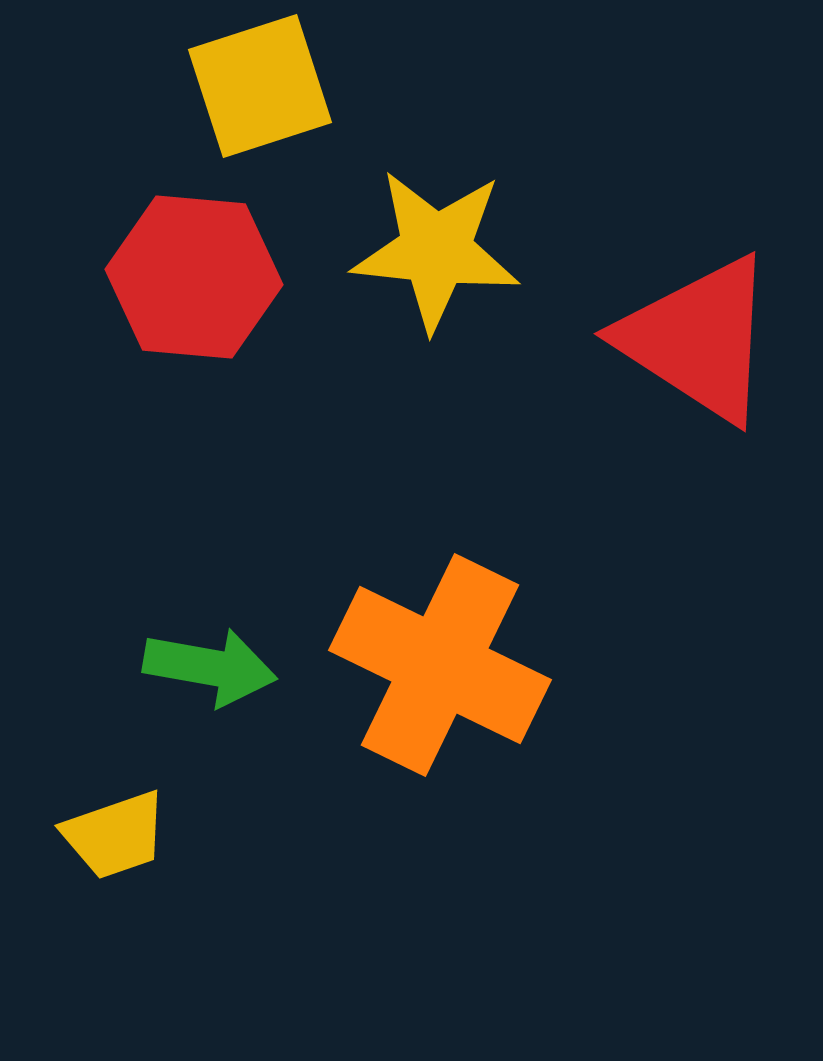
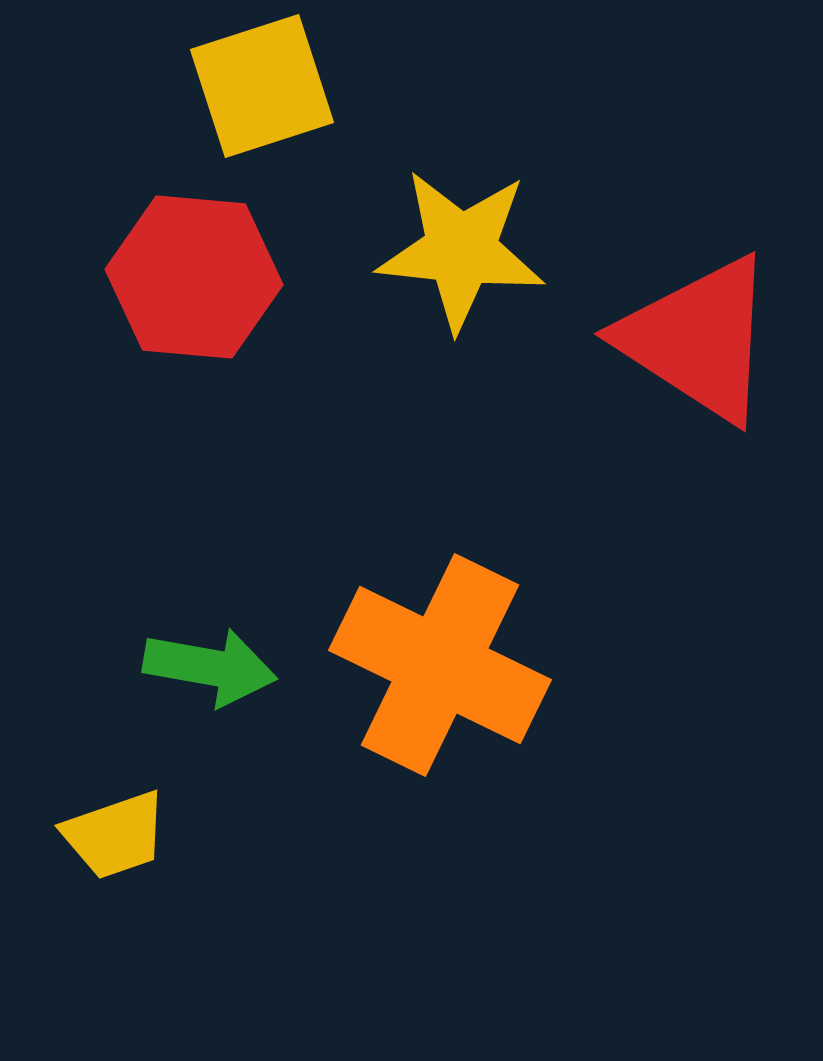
yellow square: moved 2 px right
yellow star: moved 25 px right
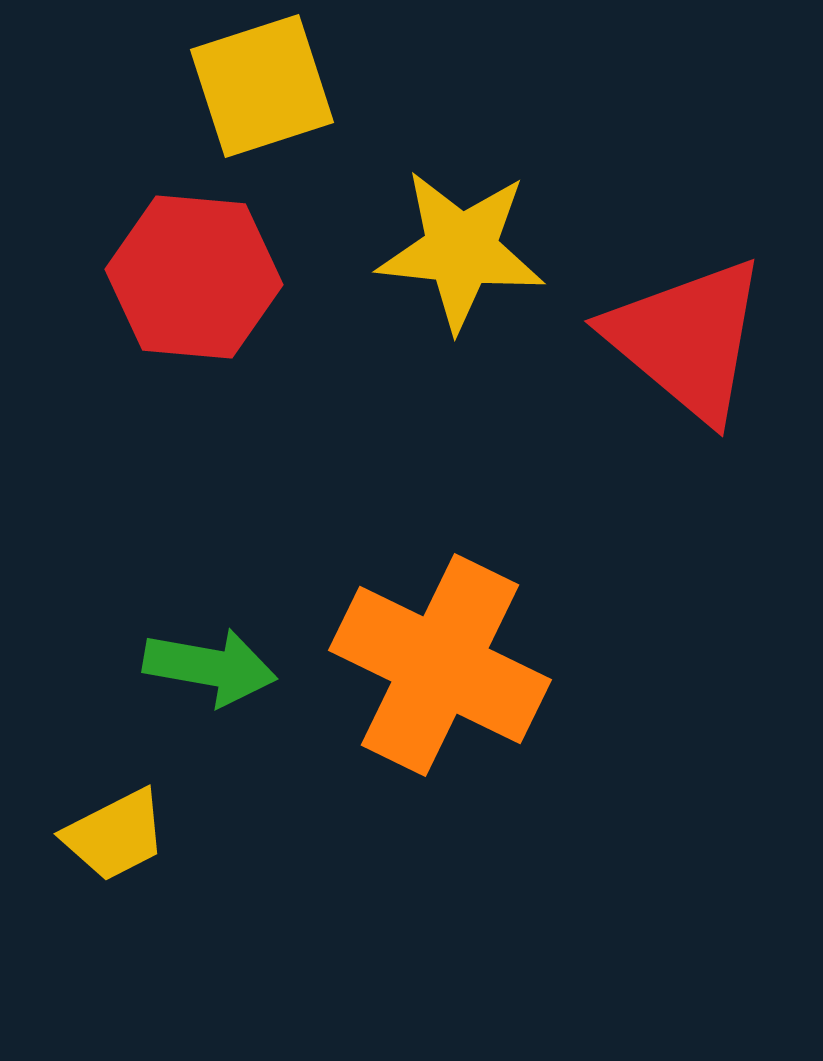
red triangle: moved 11 px left; rotated 7 degrees clockwise
yellow trapezoid: rotated 8 degrees counterclockwise
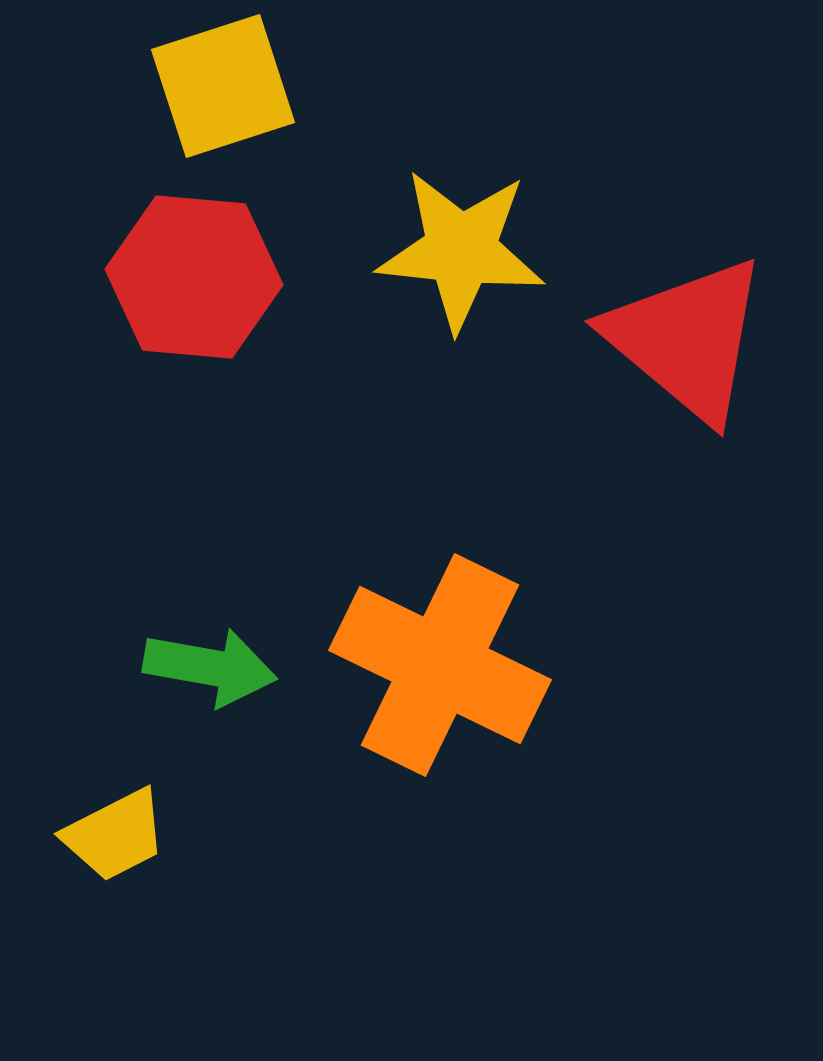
yellow square: moved 39 px left
